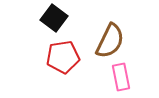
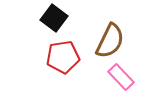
pink rectangle: rotated 32 degrees counterclockwise
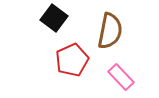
brown semicircle: moved 10 px up; rotated 15 degrees counterclockwise
red pentagon: moved 9 px right, 3 px down; rotated 16 degrees counterclockwise
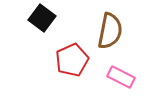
black square: moved 12 px left
pink rectangle: rotated 20 degrees counterclockwise
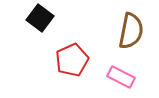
black square: moved 2 px left
brown semicircle: moved 21 px right
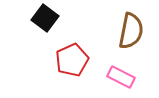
black square: moved 5 px right
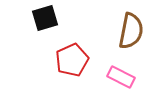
black square: rotated 36 degrees clockwise
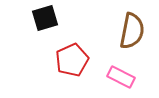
brown semicircle: moved 1 px right
